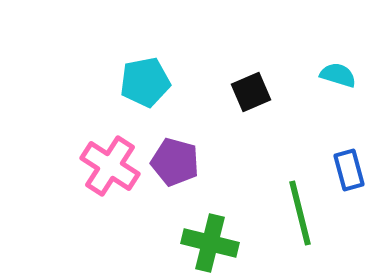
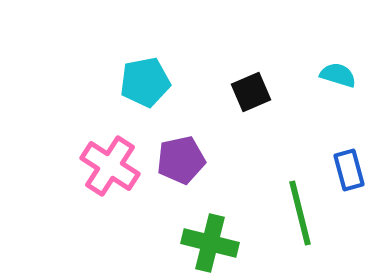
purple pentagon: moved 6 px right, 2 px up; rotated 27 degrees counterclockwise
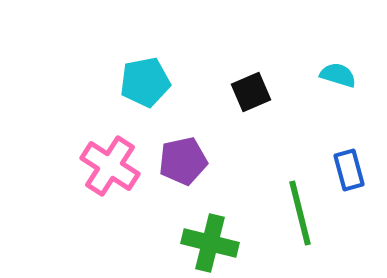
purple pentagon: moved 2 px right, 1 px down
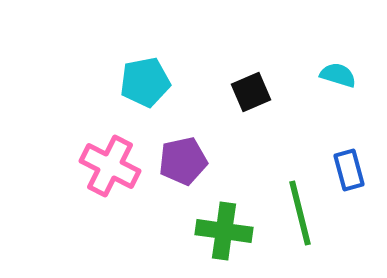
pink cross: rotated 6 degrees counterclockwise
green cross: moved 14 px right, 12 px up; rotated 6 degrees counterclockwise
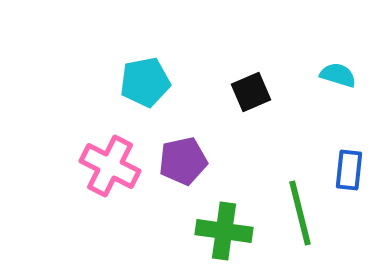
blue rectangle: rotated 21 degrees clockwise
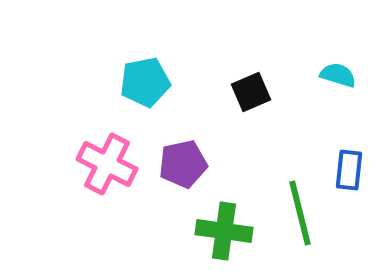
purple pentagon: moved 3 px down
pink cross: moved 3 px left, 2 px up
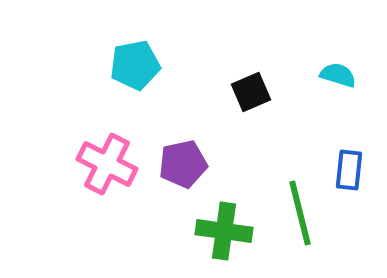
cyan pentagon: moved 10 px left, 17 px up
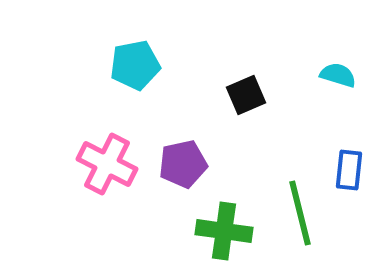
black square: moved 5 px left, 3 px down
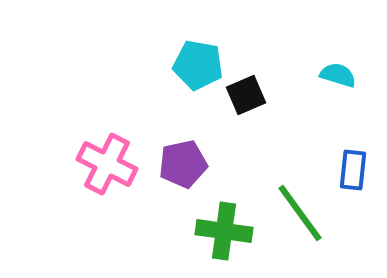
cyan pentagon: moved 63 px right; rotated 21 degrees clockwise
blue rectangle: moved 4 px right
green line: rotated 22 degrees counterclockwise
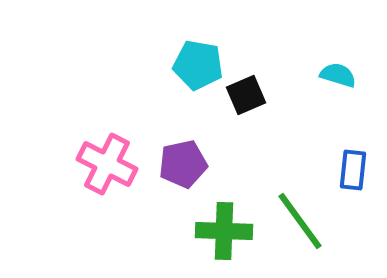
green line: moved 8 px down
green cross: rotated 6 degrees counterclockwise
